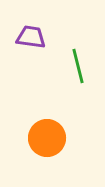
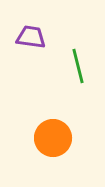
orange circle: moved 6 px right
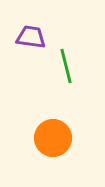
green line: moved 12 px left
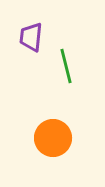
purple trapezoid: rotated 92 degrees counterclockwise
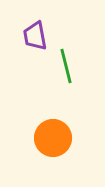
purple trapezoid: moved 4 px right, 1 px up; rotated 16 degrees counterclockwise
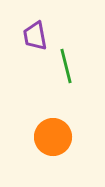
orange circle: moved 1 px up
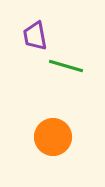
green line: rotated 60 degrees counterclockwise
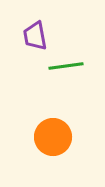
green line: rotated 24 degrees counterclockwise
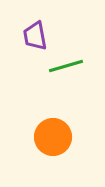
green line: rotated 8 degrees counterclockwise
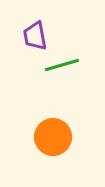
green line: moved 4 px left, 1 px up
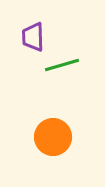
purple trapezoid: moved 2 px left, 1 px down; rotated 8 degrees clockwise
